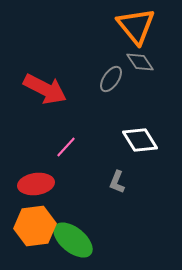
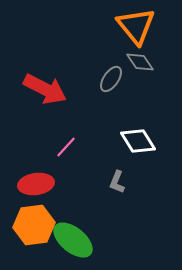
white diamond: moved 2 px left, 1 px down
orange hexagon: moved 1 px left, 1 px up
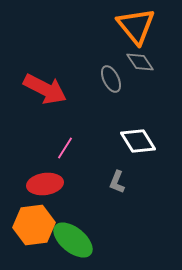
gray ellipse: rotated 60 degrees counterclockwise
pink line: moved 1 px left, 1 px down; rotated 10 degrees counterclockwise
red ellipse: moved 9 px right
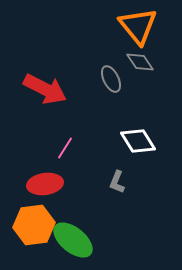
orange triangle: moved 2 px right
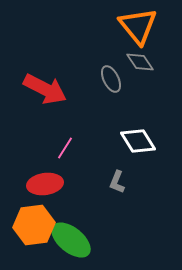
green ellipse: moved 2 px left
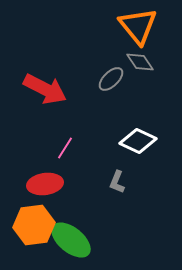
gray ellipse: rotated 72 degrees clockwise
white diamond: rotated 33 degrees counterclockwise
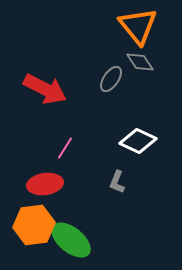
gray ellipse: rotated 12 degrees counterclockwise
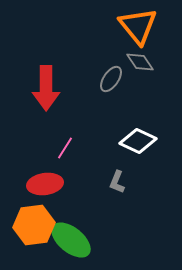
red arrow: moved 1 px right, 1 px up; rotated 63 degrees clockwise
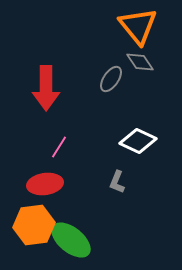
pink line: moved 6 px left, 1 px up
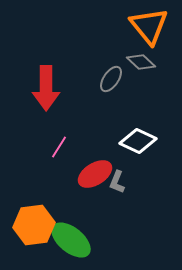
orange triangle: moved 11 px right
gray diamond: moved 1 px right; rotated 12 degrees counterclockwise
red ellipse: moved 50 px right, 10 px up; rotated 24 degrees counterclockwise
